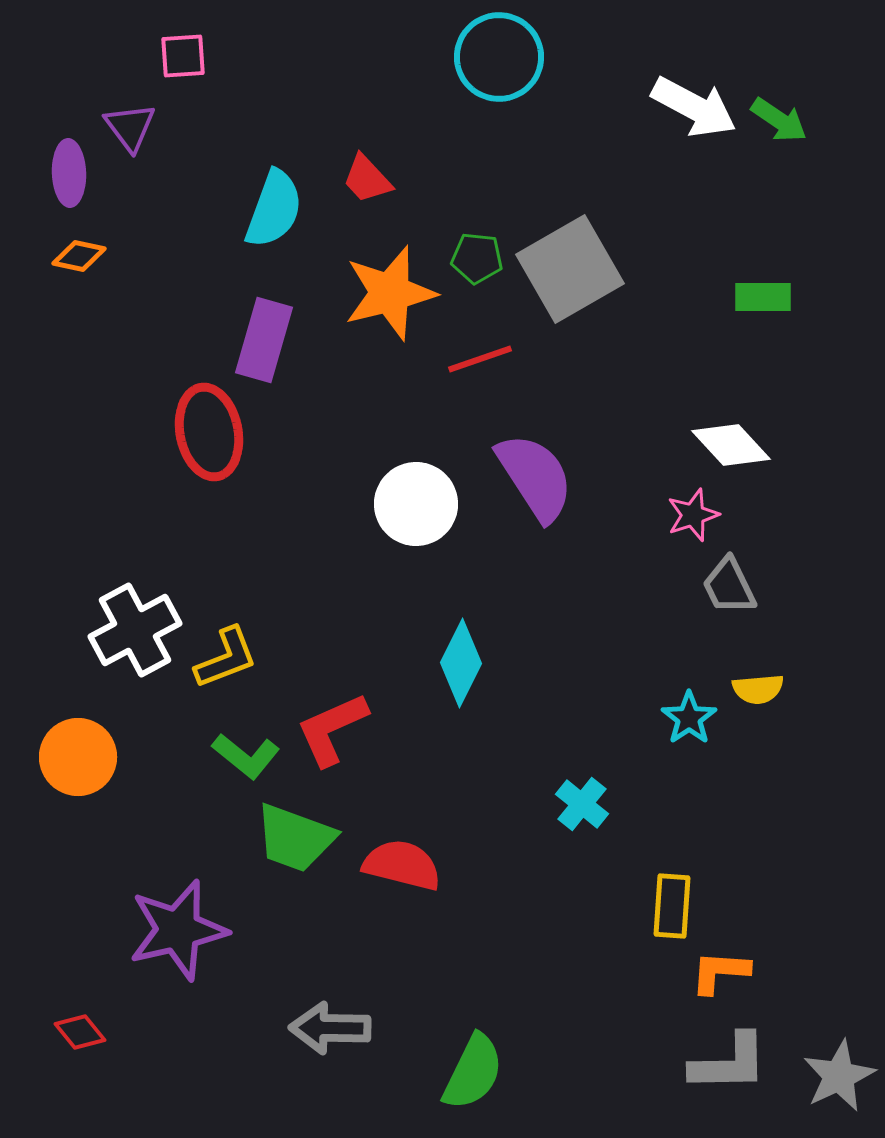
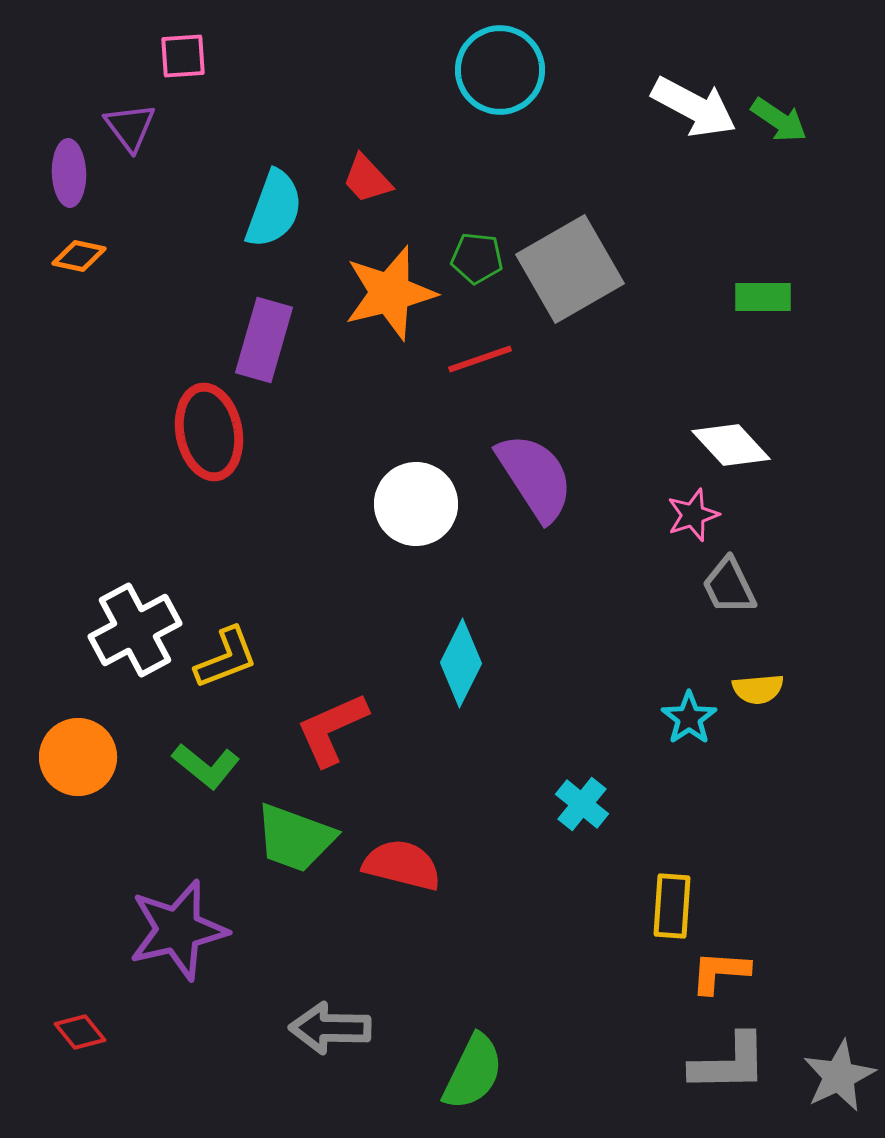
cyan circle: moved 1 px right, 13 px down
green L-shape: moved 40 px left, 10 px down
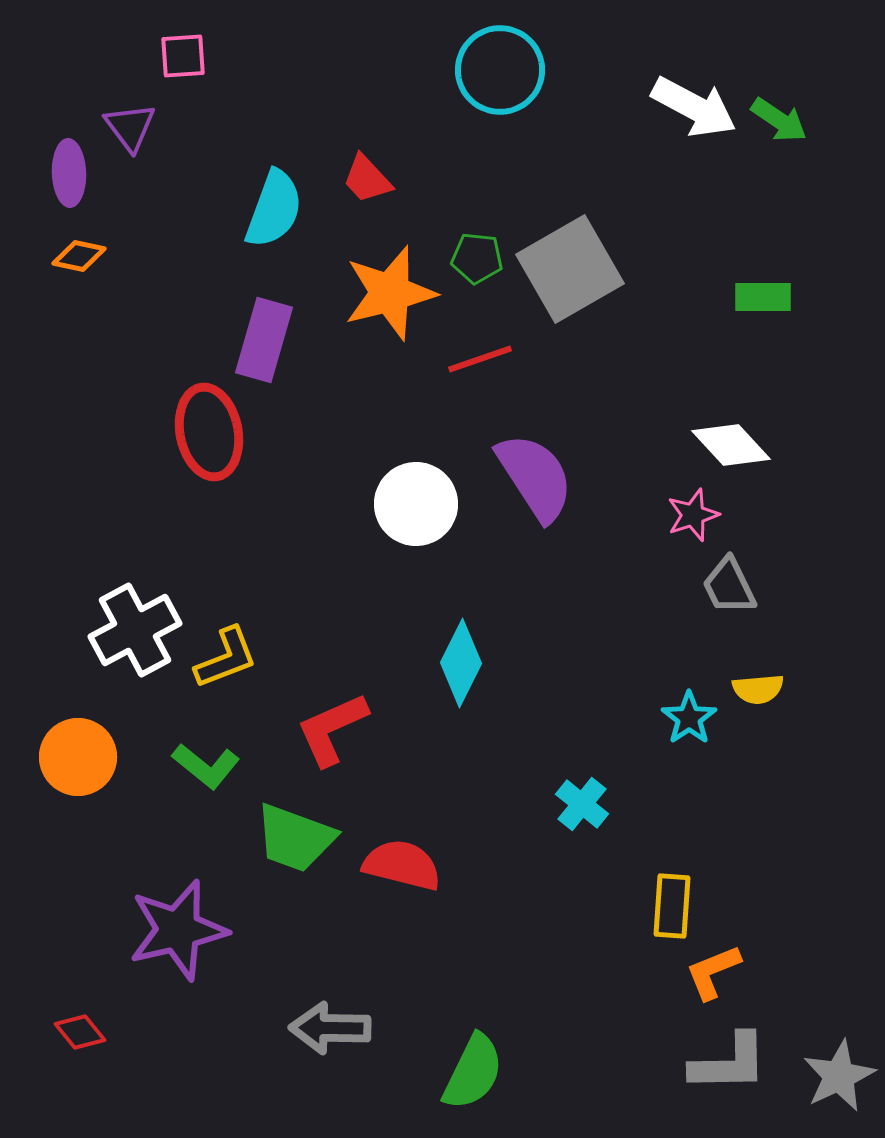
orange L-shape: moved 7 px left; rotated 26 degrees counterclockwise
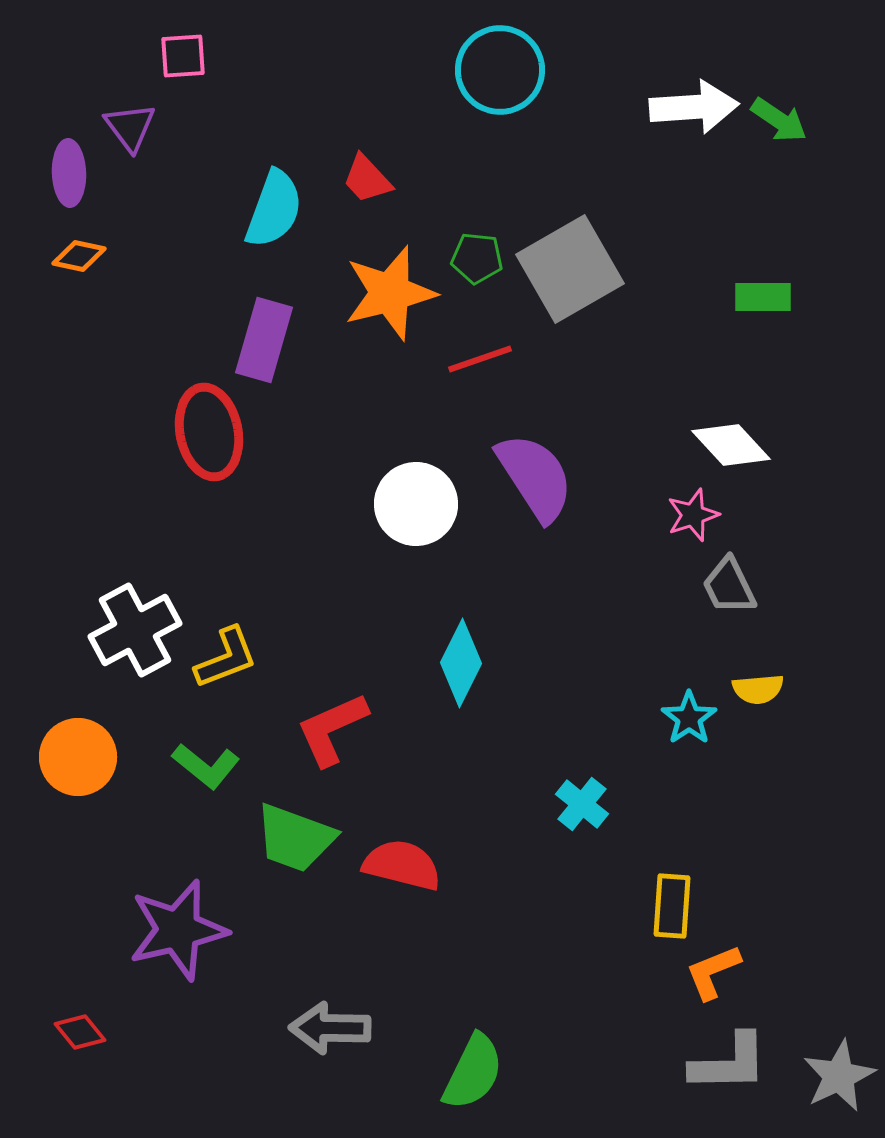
white arrow: rotated 32 degrees counterclockwise
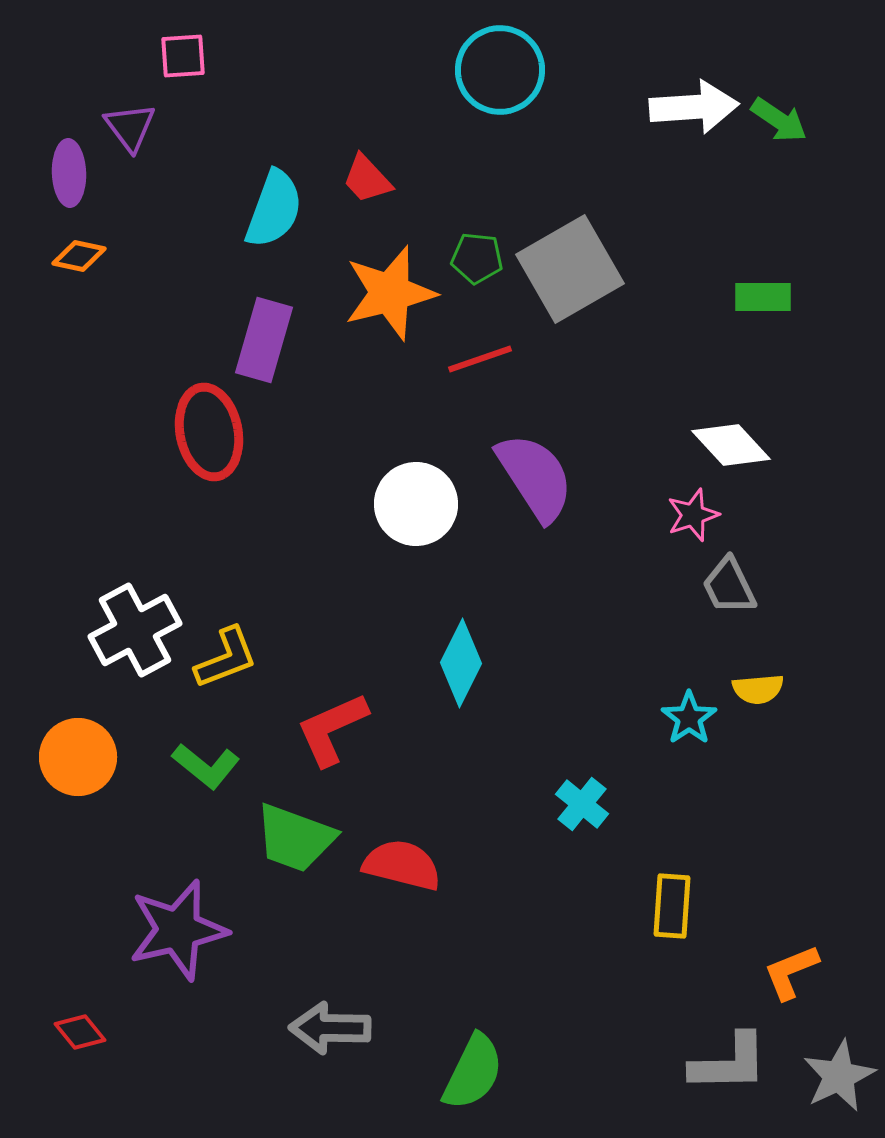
orange L-shape: moved 78 px right
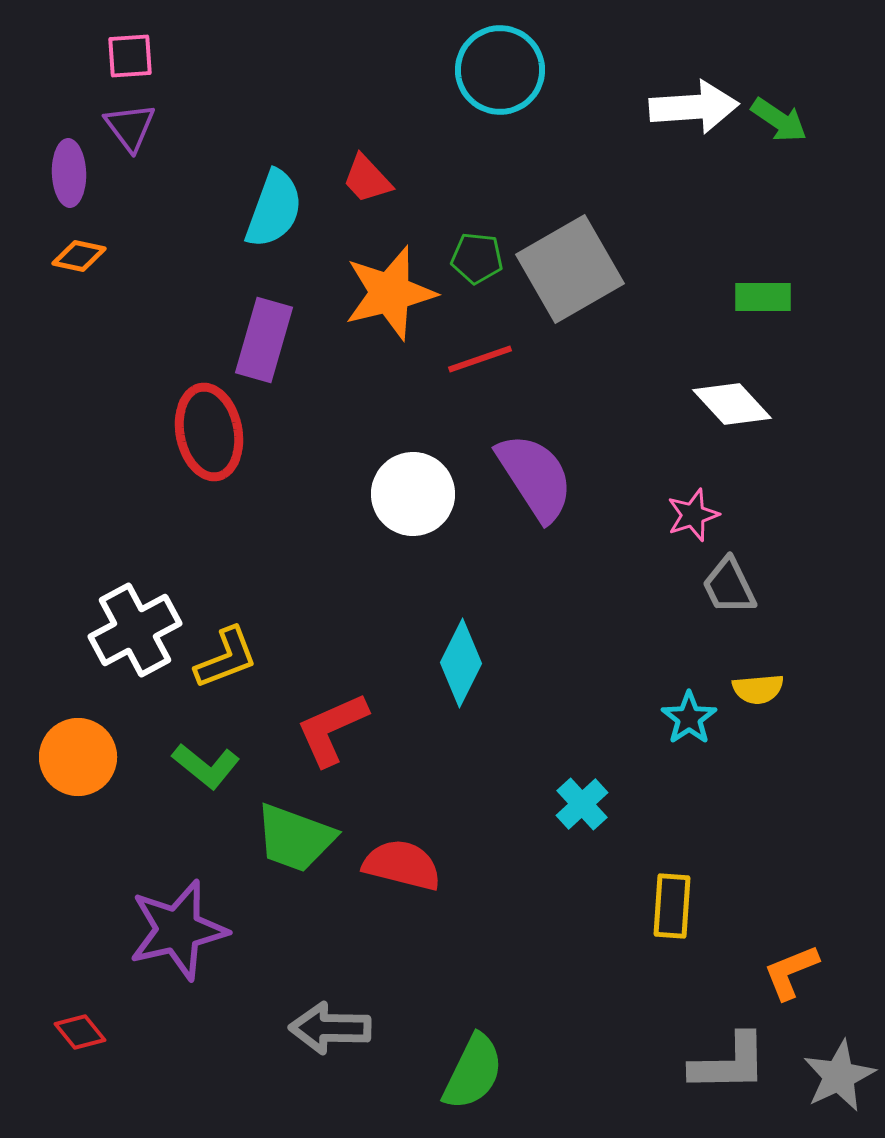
pink square: moved 53 px left
white diamond: moved 1 px right, 41 px up
white circle: moved 3 px left, 10 px up
cyan cross: rotated 8 degrees clockwise
